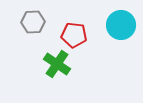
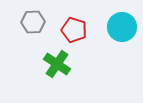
cyan circle: moved 1 px right, 2 px down
red pentagon: moved 5 px up; rotated 10 degrees clockwise
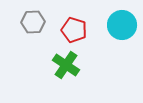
cyan circle: moved 2 px up
green cross: moved 9 px right, 1 px down
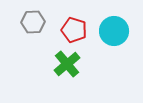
cyan circle: moved 8 px left, 6 px down
green cross: moved 1 px right, 1 px up; rotated 16 degrees clockwise
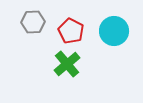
red pentagon: moved 3 px left, 1 px down; rotated 10 degrees clockwise
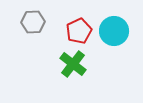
red pentagon: moved 8 px right; rotated 20 degrees clockwise
green cross: moved 6 px right; rotated 12 degrees counterclockwise
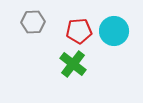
red pentagon: rotated 20 degrees clockwise
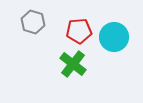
gray hexagon: rotated 20 degrees clockwise
cyan circle: moved 6 px down
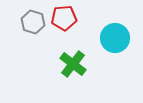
red pentagon: moved 15 px left, 13 px up
cyan circle: moved 1 px right, 1 px down
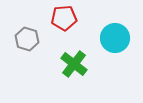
gray hexagon: moved 6 px left, 17 px down
green cross: moved 1 px right
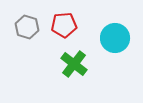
red pentagon: moved 7 px down
gray hexagon: moved 12 px up
